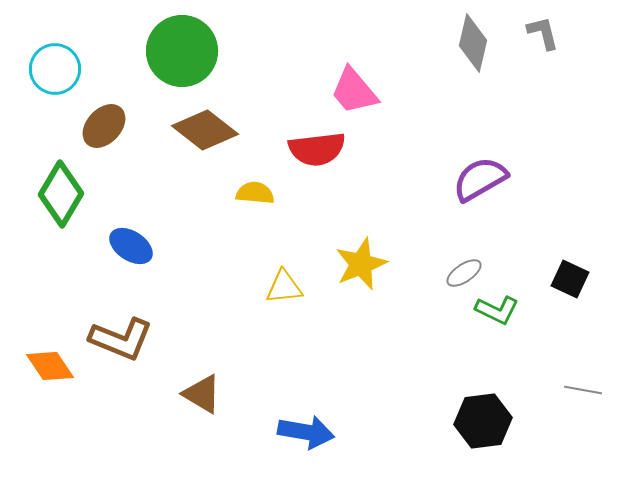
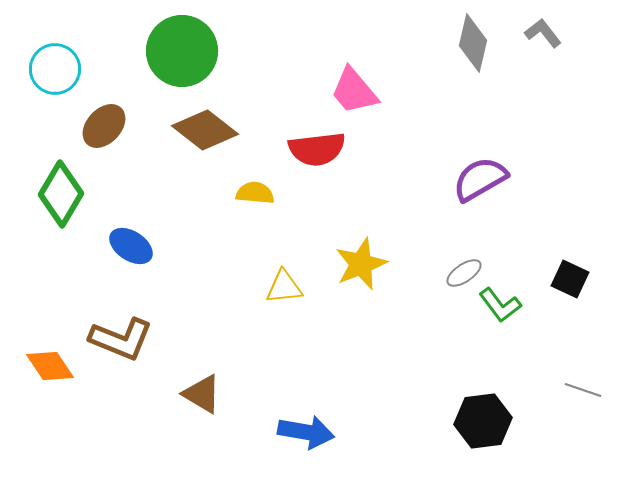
gray L-shape: rotated 24 degrees counterclockwise
green L-shape: moved 3 px right, 5 px up; rotated 27 degrees clockwise
gray line: rotated 9 degrees clockwise
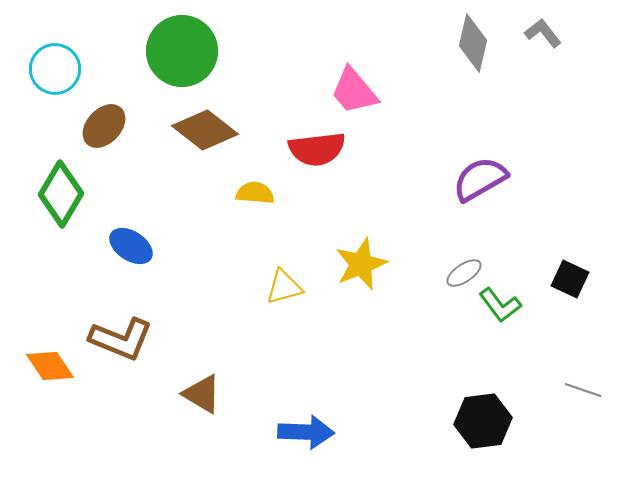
yellow triangle: rotated 9 degrees counterclockwise
blue arrow: rotated 8 degrees counterclockwise
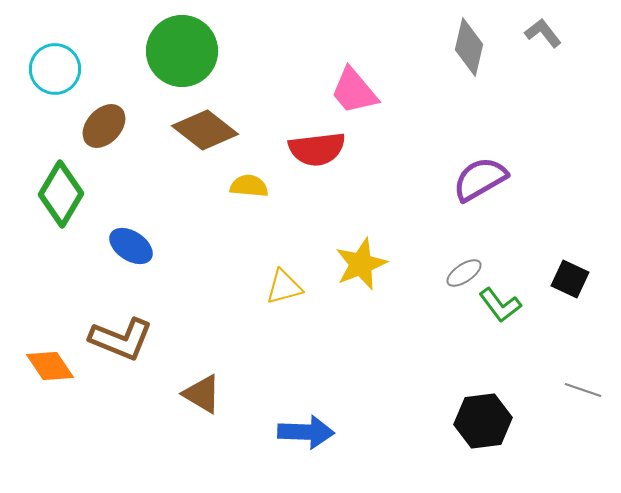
gray diamond: moved 4 px left, 4 px down
yellow semicircle: moved 6 px left, 7 px up
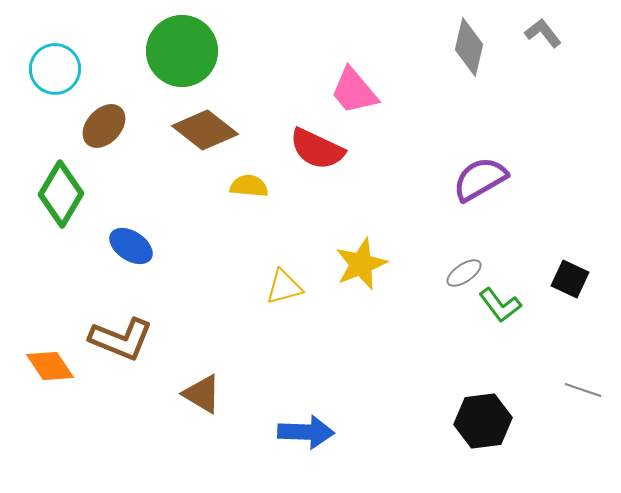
red semicircle: rotated 32 degrees clockwise
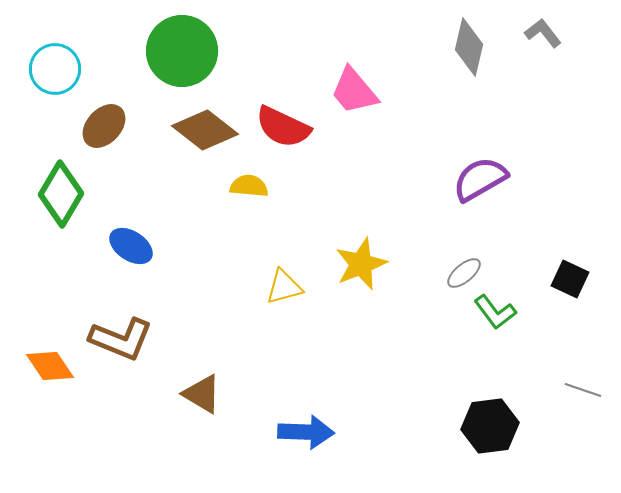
red semicircle: moved 34 px left, 22 px up
gray ellipse: rotated 6 degrees counterclockwise
green L-shape: moved 5 px left, 7 px down
black hexagon: moved 7 px right, 5 px down
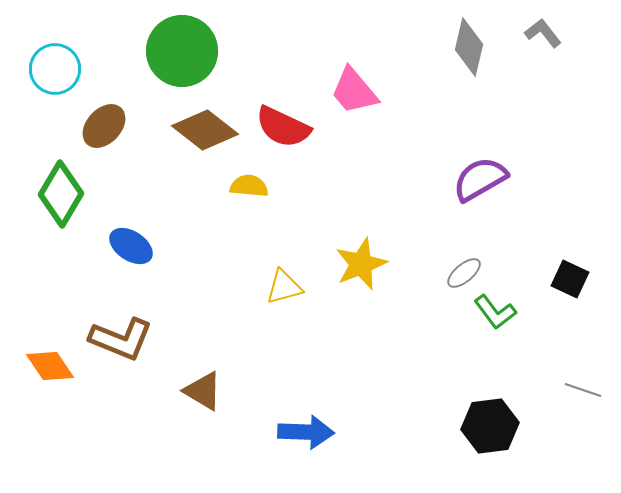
brown triangle: moved 1 px right, 3 px up
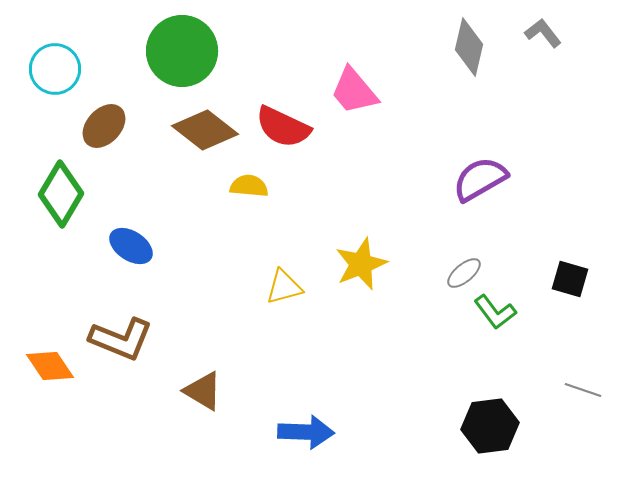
black square: rotated 9 degrees counterclockwise
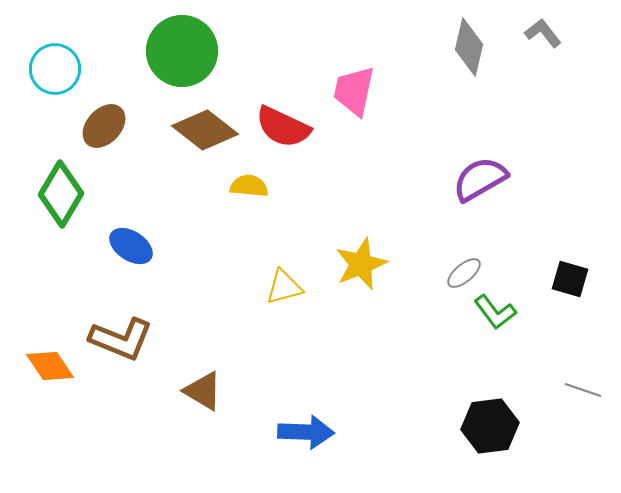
pink trapezoid: rotated 52 degrees clockwise
